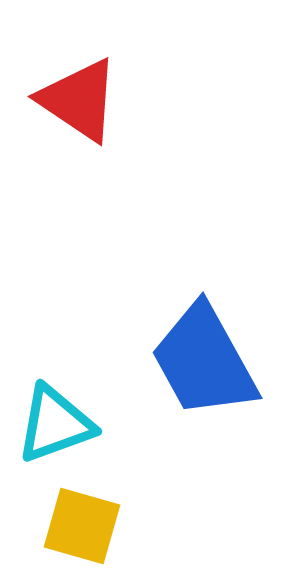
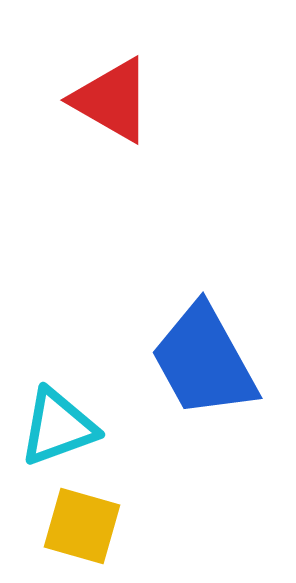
red triangle: moved 33 px right; rotated 4 degrees counterclockwise
cyan triangle: moved 3 px right, 3 px down
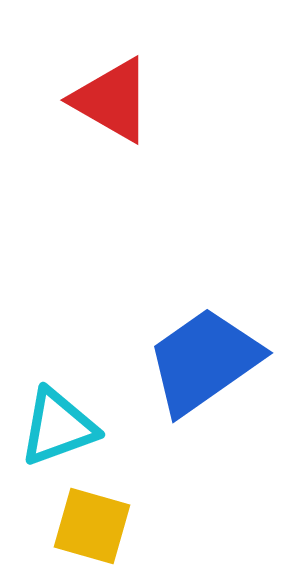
blue trapezoid: rotated 84 degrees clockwise
yellow square: moved 10 px right
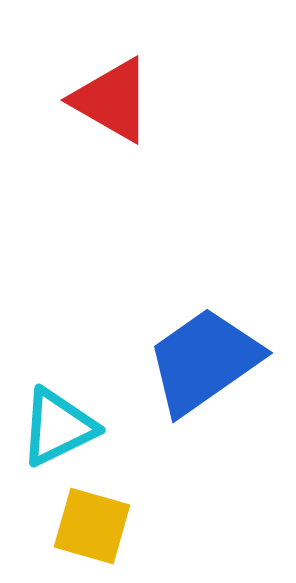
cyan triangle: rotated 6 degrees counterclockwise
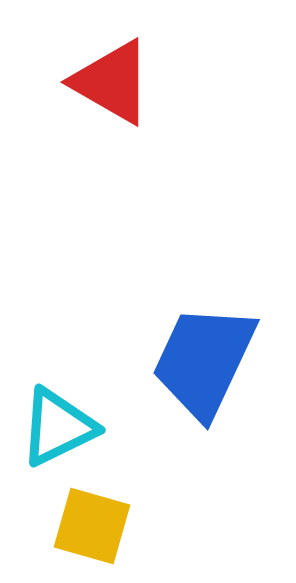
red triangle: moved 18 px up
blue trapezoid: rotated 30 degrees counterclockwise
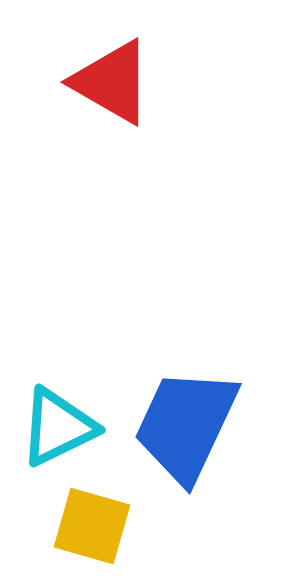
blue trapezoid: moved 18 px left, 64 px down
